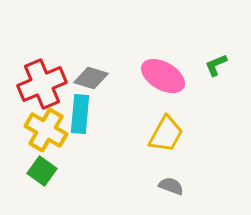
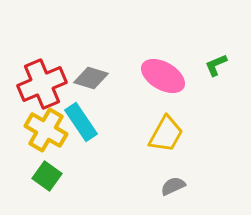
cyan rectangle: moved 1 px right, 8 px down; rotated 39 degrees counterclockwise
green square: moved 5 px right, 5 px down
gray semicircle: moved 2 px right; rotated 45 degrees counterclockwise
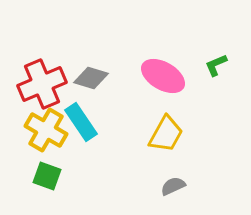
green square: rotated 16 degrees counterclockwise
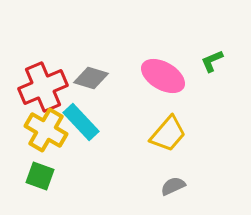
green L-shape: moved 4 px left, 4 px up
red cross: moved 1 px right, 3 px down
cyan rectangle: rotated 9 degrees counterclockwise
yellow trapezoid: moved 2 px right; rotated 12 degrees clockwise
green square: moved 7 px left
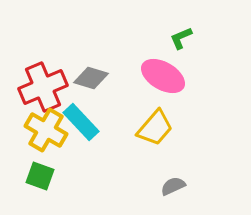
green L-shape: moved 31 px left, 23 px up
yellow trapezoid: moved 13 px left, 6 px up
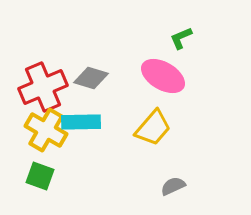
cyan rectangle: rotated 48 degrees counterclockwise
yellow trapezoid: moved 2 px left
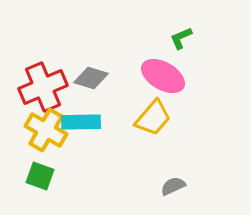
yellow trapezoid: moved 10 px up
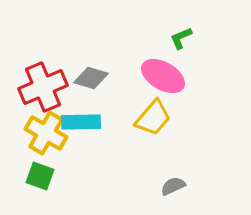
yellow cross: moved 3 px down
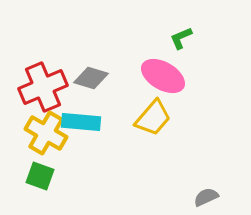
cyan rectangle: rotated 6 degrees clockwise
gray semicircle: moved 33 px right, 11 px down
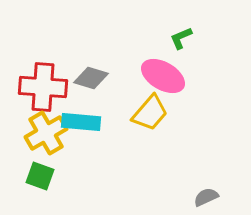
red cross: rotated 27 degrees clockwise
yellow trapezoid: moved 3 px left, 5 px up
yellow cross: rotated 30 degrees clockwise
